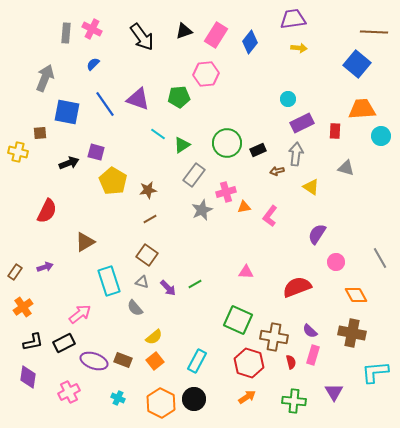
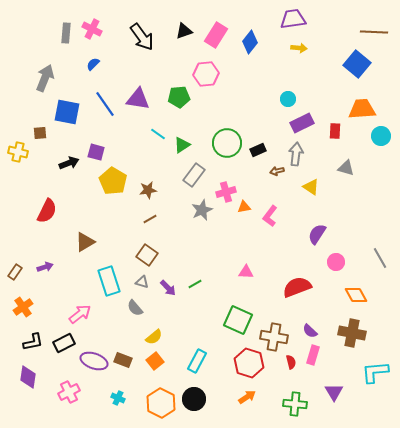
purple triangle at (138, 99): rotated 10 degrees counterclockwise
green cross at (294, 401): moved 1 px right, 3 px down
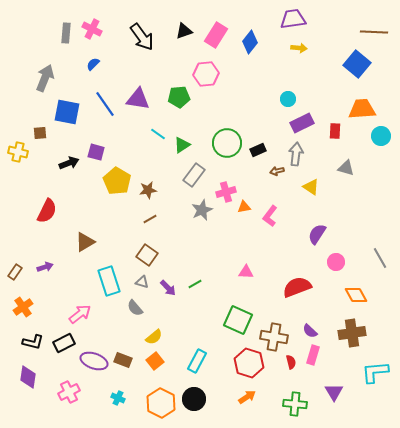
yellow pentagon at (113, 181): moved 4 px right
brown cross at (352, 333): rotated 20 degrees counterclockwise
black L-shape at (33, 342): rotated 25 degrees clockwise
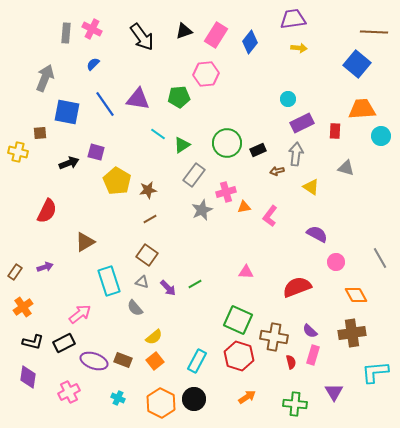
purple semicircle at (317, 234): rotated 85 degrees clockwise
red hexagon at (249, 363): moved 10 px left, 7 px up
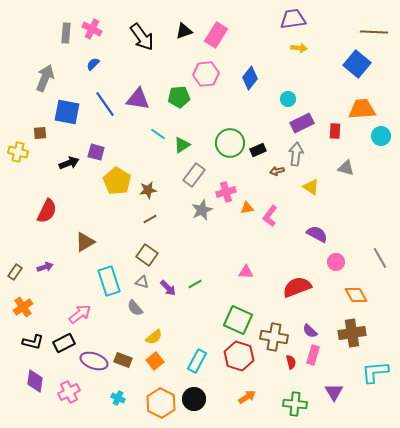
blue diamond at (250, 42): moved 36 px down
green circle at (227, 143): moved 3 px right
orange triangle at (244, 207): moved 3 px right, 1 px down
purple diamond at (28, 377): moved 7 px right, 4 px down
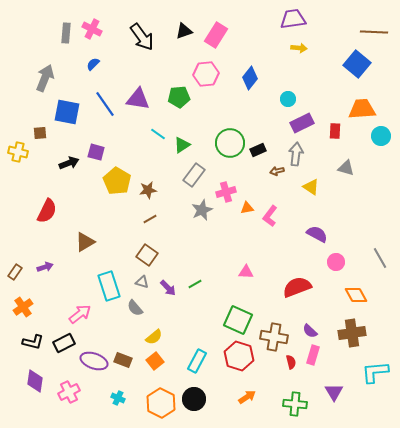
cyan rectangle at (109, 281): moved 5 px down
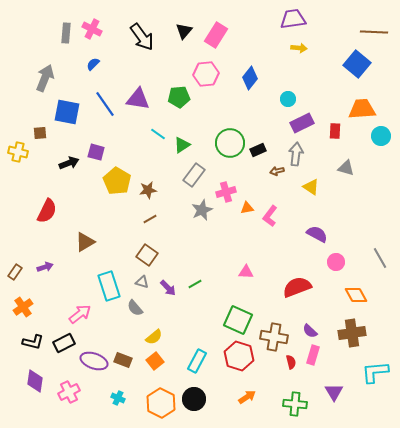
black triangle at (184, 31): rotated 30 degrees counterclockwise
